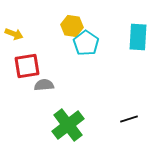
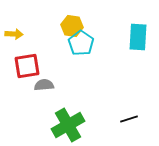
yellow arrow: rotated 18 degrees counterclockwise
cyan pentagon: moved 5 px left
green cross: rotated 8 degrees clockwise
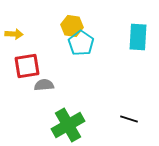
black line: rotated 36 degrees clockwise
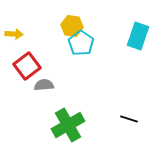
cyan rectangle: moved 1 px up; rotated 16 degrees clockwise
red square: rotated 28 degrees counterclockwise
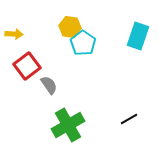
yellow hexagon: moved 2 px left, 1 px down
cyan pentagon: moved 2 px right
gray semicircle: moved 5 px right; rotated 60 degrees clockwise
black line: rotated 48 degrees counterclockwise
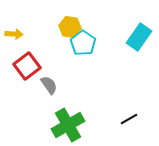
cyan rectangle: moved 1 px right, 1 px down; rotated 16 degrees clockwise
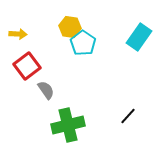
yellow arrow: moved 4 px right
gray semicircle: moved 3 px left, 5 px down
black line: moved 1 px left, 3 px up; rotated 18 degrees counterclockwise
green cross: rotated 16 degrees clockwise
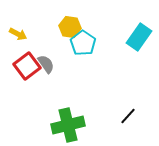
yellow arrow: rotated 24 degrees clockwise
gray semicircle: moved 26 px up
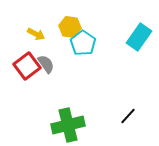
yellow arrow: moved 18 px right
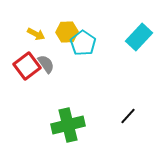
yellow hexagon: moved 3 px left, 5 px down; rotated 10 degrees counterclockwise
cyan rectangle: rotated 8 degrees clockwise
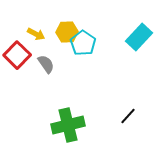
red square: moved 10 px left, 11 px up; rotated 8 degrees counterclockwise
